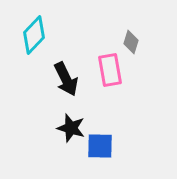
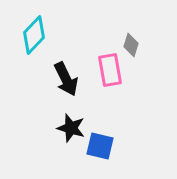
gray diamond: moved 3 px down
blue square: rotated 12 degrees clockwise
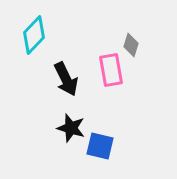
pink rectangle: moved 1 px right
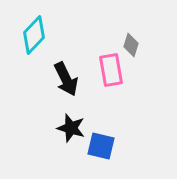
blue square: moved 1 px right
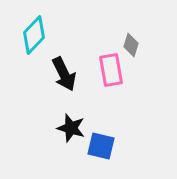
black arrow: moved 2 px left, 5 px up
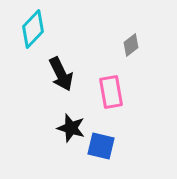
cyan diamond: moved 1 px left, 6 px up
gray diamond: rotated 35 degrees clockwise
pink rectangle: moved 22 px down
black arrow: moved 3 px left
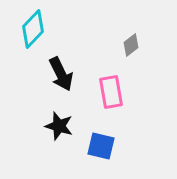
black star: moved 12 px left, 2 px up
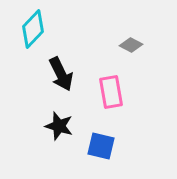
gray diamond: rotated 65 degrees clockwise
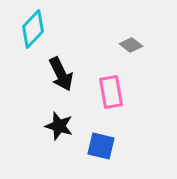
gray diamond: rotated 10 degrees clockwise
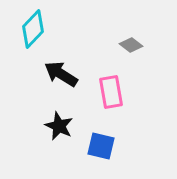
black arrow: rotated 148 degrees clockwise
black star: rotated 8 degrees clockwise
